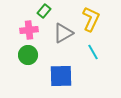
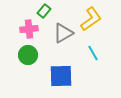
yellow L-shape: rotated 30 degrees clockwise
pink cross: moved 1 px up
cyan line: moved 1 px down
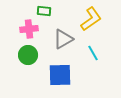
green rectangle: rotated 56 degrees clockwise
gray triangle: moved 6 px down
blue square: moved 1 px left, 1 px up
